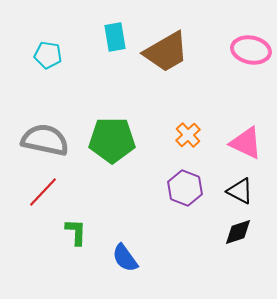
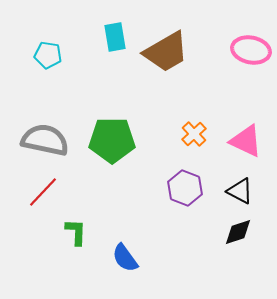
orange cross: moved 6 px right, 1 px up
pink triangle: moved 2 px up
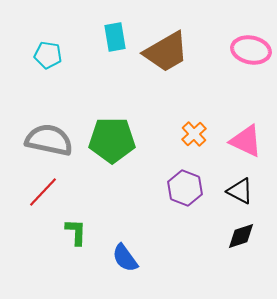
gray semicircle: moved 4 px right
black diamond: moved 3 px right, 4 px down
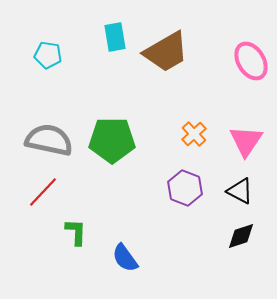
pink ellipse: moved 11 px down; rotated 48 degrees clockwise
pink triangle: rotated 39 degrees clockwise
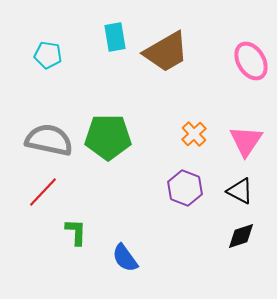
green pentagon: moved 4 px left, 3 px up
